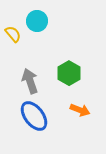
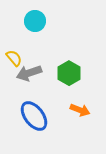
cyan circle: moved 2 px left
yellow semicircle: moved 1 px right, 24 px down
gray arrow: moved 1 px left, 8 px up; rotated 90 degrees counterclockwise
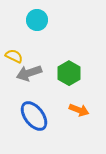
cyan circle: moved 2 px right, 1 px up
yellow semicircle: moved 2 px up; rotated 24 degrees counterclockwise
orange arrow: moved 1 px left
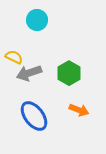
yellow semicircle: moved 1 px down
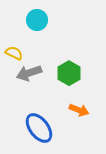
yellow semicircle: moved 4 px up
blue ellipse: moved 5 px right, 12 px down
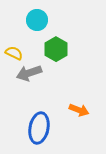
green hexagon: moved 13 px left, 24 px up
blue ellipse: rotated 48 degrees clockwise
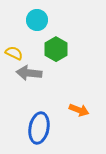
gray arrow: rotated 25 degrees clockwise
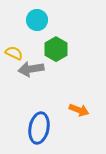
gray arrow: moved 2 px right, 4 px up; rotated 15 degrees counterclockwise
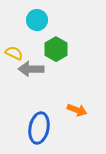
gray arrow: rotated 10 degrees clockwise
orange arrow: moved 2 px left
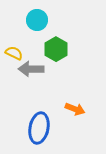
orange arrow: moved 2 px left, 1 px up
